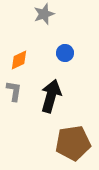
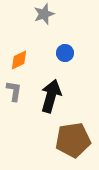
brown pentagon: moved 3 px up
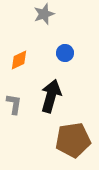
gray L-shape: moved 13 px down
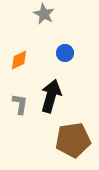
gray star: rotated 25 degrees counterclockwise
gray L-shape: moved 6 px right
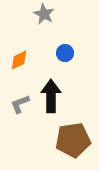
black arrow: rotated 16 degrees counterclockwise
gray L-shape: rotated 120 degrees counterclockwise
